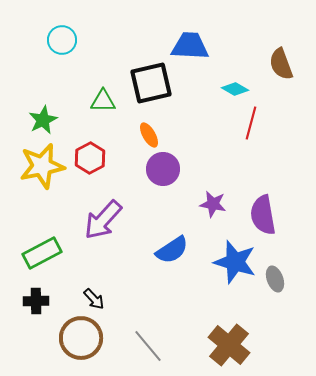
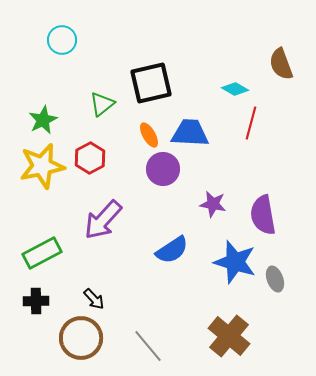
blue trapezoid: moved 87 px down
green triangle: moved 1 px left, 3 px down; rotated 40 degrees counterclockwise
brown cross: moved 9 px up
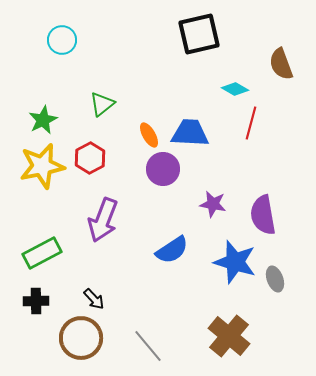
black square: moved 48 px right, 49 px up
purple arrow: rotated 21 degrees counterclockwise
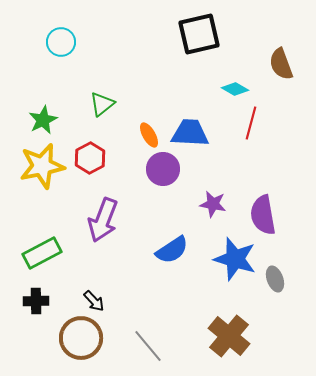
cyan circle: moved 1 px left, 2 px down
blue star: moved 3 px up
black arrow: moved 2 px down
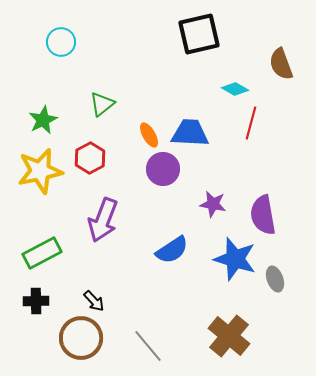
yellow star: moved 2 px left, 5 px down
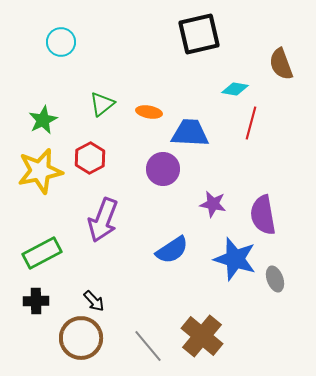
cyan diamond: rotated 20 degrees counterclockwise
orange ellipse: moved 23 px up; rotated 50 degrees counterclockwise
brown cross: moved 27 px left
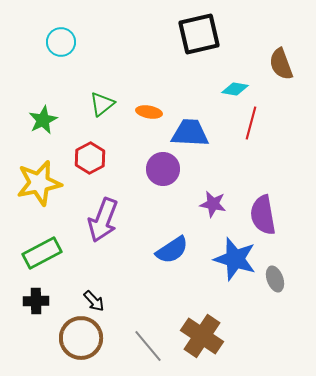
yellow star: moved 1 px left, 12 px down
brown cross: rotated 6 degrees counterclockwise
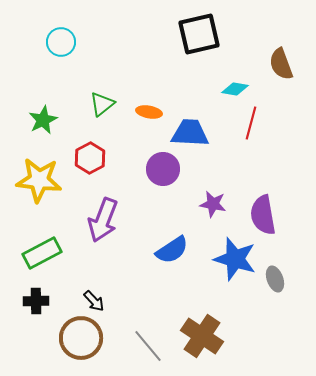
yellow star: moved 3 px up; rotated 18 degrees clockwise
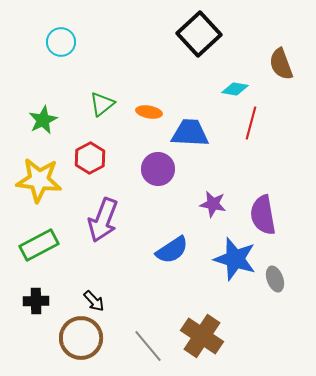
black square: rotated 30 degrees counterclockwise
purple circle: moved 5 px left
green rectangle: moved 3 px left, 8 px up
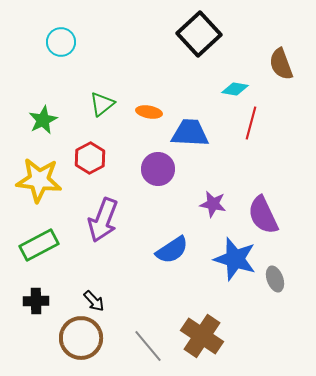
purple semicircle: rotated 15 degrees counterclockwise
